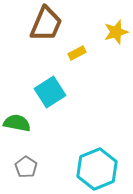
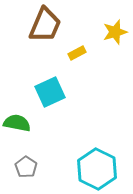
brown trapezoid: moved 1 px left, 1 px down
yellow star: moved 1 px left
cyan square: rotated 8 degrees clockwise
cyan hexagon: rotated 12 degrees counterclockwise
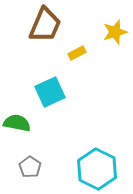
gray pentagon: moved 4 px right
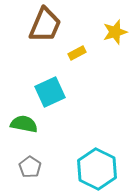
green semicircle: moved 7 px right, 1 px down
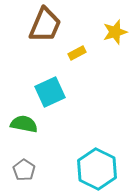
gray pentagon: moved 6 px left, 3 px down
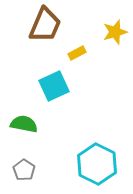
cyan square: moved 4 px right, 6 px up
cyan hexagon: moved 5 px up
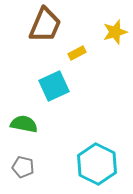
gray pentagon: moved 1 px left, 3 px up; rotated 20 degrees counterclockwise
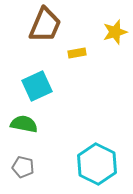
yellow rectangle: rotated 18 degrees clockwise
cyan square: moved 17 px left
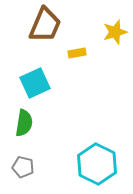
cyan square: moved 2 px left, 3 px up
green semicircle: moved 1 px up; rotated 88 degrees clockwise
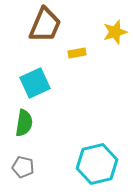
cyan hexagon: rotated 21 degrees clockwise
